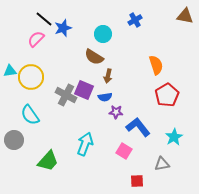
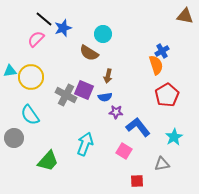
blue cross: moved 27 px right, 31 px down
brown semicircle: moved 5 px left, 4 px up
gray circle: moved 2 px up
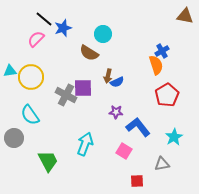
purple square: moved 1 px left, 2 px up; rotated 24 degrees counterclockwise
blue semicircle: moved 12 px right, 15 px up; rotated 16 degrees counterclockwise
green trapezoid: rotated 70 degrees counterclockwise
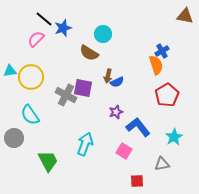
purple square: rotated 12 degrees clockwise
purple star: rotated 24 degrees counterclockwise
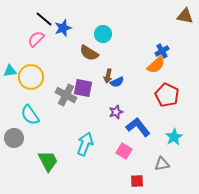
orange semicircle: rotated 66 degrees clockwise
red pentagon: rotated 15 degrees counterclockwise
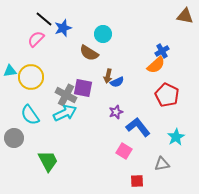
cyan star: moved 2 px right
cyan arrow: moved 20 px left, 31 px up; rotated 45 degrees clockwise
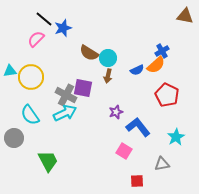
cyan circle: moved 5 px right, 24 px down
blue semicircle: moved 20 px right, 12 px up
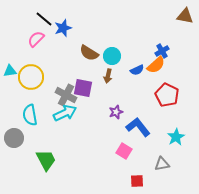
cyan circle: moved 4 px right, 2 px up
cyan semicircle: rotated 25 degrees clockwise
green trapezoid: moved 2 px left, 1 px up
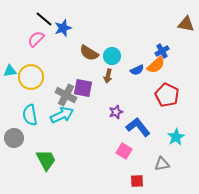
brown triangle: moved 1 px right, 8 px down
cyan arrow: moved 3 px left, 2 px down
